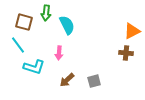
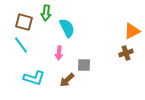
cyan semicircle: moved 3 px down
cyan line: moved 3 px right
brown cross: rotated 24 degrees counterclockwise
cyan L-shape: moved 11 px down
gray square: moved 10 px left, 16 px up; rotated 16 degrees clockwise
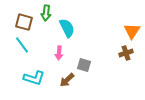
orange triangle: rotated 30 degrees counterclockwise
cyan line: moved 1 px right
gray square: rotated 16 degrees clockwise
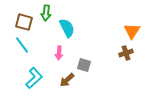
cyan L-shape: rotated 60 degrees counterclockwise
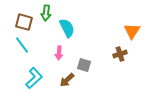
brown cross: moved 6 px left, 1 px down
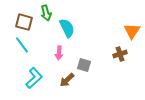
green arrow: rotated 21 degrees counterclockwise
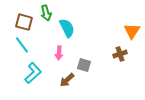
cyan L-shape: moved 1 px left, 5 px up
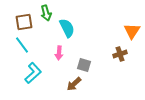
brown square: rotated 24 degrees counterclockwise
brown arrow: moved 7 px right, 4 px down
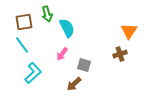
green arrow: moved 1 px right, 1 px down
orange triangle: moved 3 px left
pink arrow: moved 3 px right, 1 px down; rotated 32 degrees clockwise
